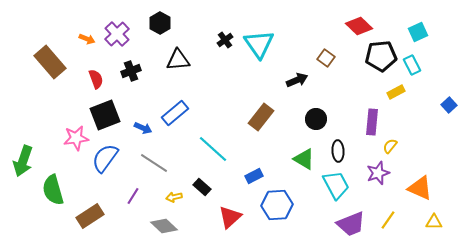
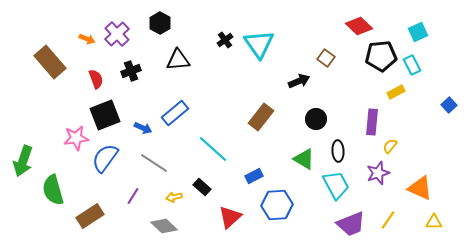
black arrow at (297, 80): moved 2 px right, 1 px down
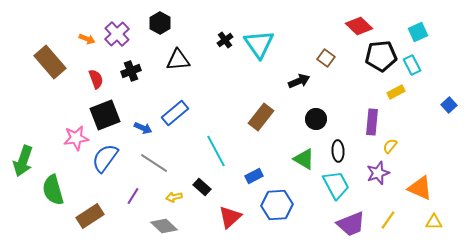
cyan line at (213, 149): moved 3 px right, 2 px down; rotated 20 degrees clockwise
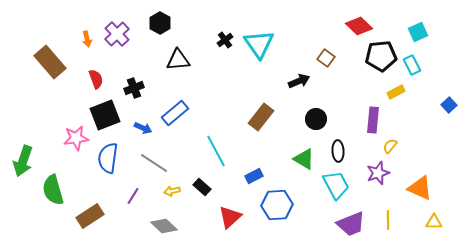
orange arrow at (87, 39): rotated 56 degrees clockwise
black cross at (131, 71): moved 3 px right, 17 px down
purple rectangle at (372, 122): moved 1 px right, 2 px up
blue semicircle at (105, 158): moved 3 px right; rotated 28 degrees counterclockwise
yellow arrow at (174, 197): moved 2 px left, 6 px up
yellow line at (388, 220): rotated 36 degrees counterclockwise
